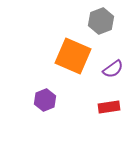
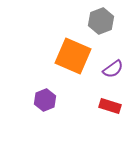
red rectangle: moved 1 px right, 1 px up; rotated 25 degrees clockwise
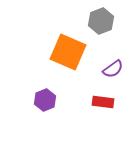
orange square: moved 5 px left, 4 px up
red rectangle: moved 7 px left, 4 px up; rotated 10 degrees counterclockwise
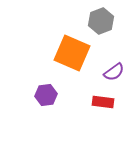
orange square: moved 4 px right, 1 px down
purple semicircle: moved 1 px right, 3 px down
purple hexagon: moved 1 px right, 5 px up; rotated 15 degrees clockwise
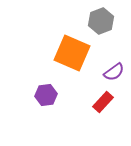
red rectangle: rotated 55 degrees counterclockwise
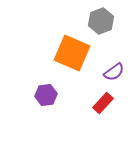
red rectangle: moved 1 px down
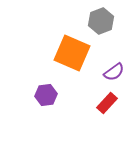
red rectangle: moved 4 px right
